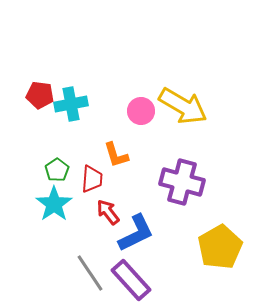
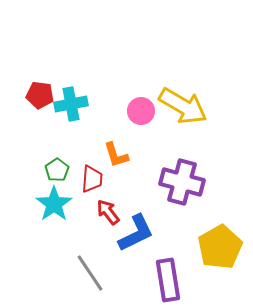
purple rectangle: moved 37 px right; rotated 33 degrees clockwise
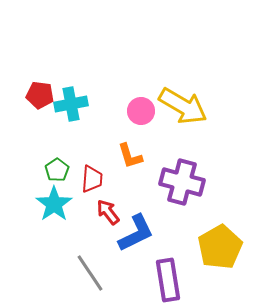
orange L-shape: moved 14 px right, 1 px down
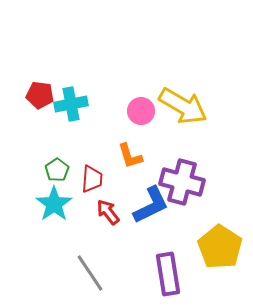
blue L-shape: moved 15 px right, 28 px up
yellow pentagon: rotated 9 degrees counterclockwise
purple rectangle: moved 6 px up
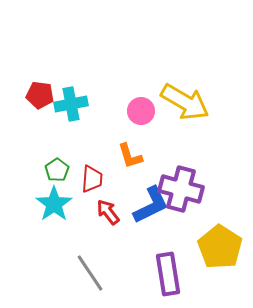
yellow arrow: moved 2 px right, 4 px up
purple cross: moved 1 px left, 7 px down
